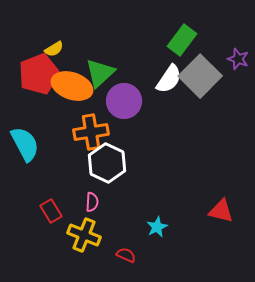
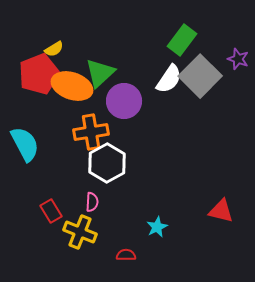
white hexagon: rotated 6 degrees clockwise
yellow cross: moved 4 px left, 3 px up
red semicircle: rotated 24 degrees counterclockwise
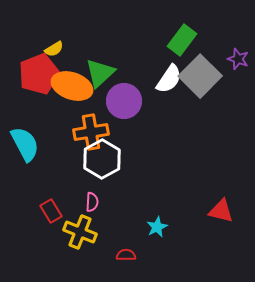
white hexagon: moved 5 px left, 4 px up
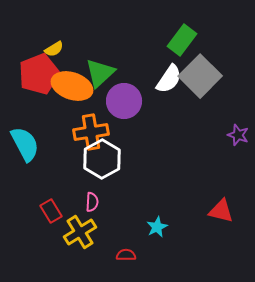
purple star: moved 76 px down
yellow cross: rotated 36 degrees clockwise
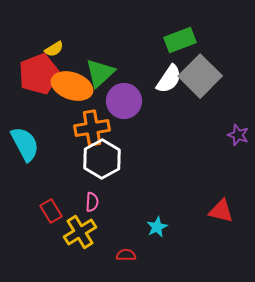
green rectangle: moved 2 px left; rotated 32 degrees clockwise
orange cross: moved 1 px right, 4 px up
